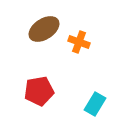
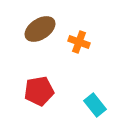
brown ellipse: moved 4 px left
cyan rectangle: moved 1 px down; rotated 70 degrees counterclockwise
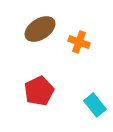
red pentagon: rotated 16 degrees counterclockwise
